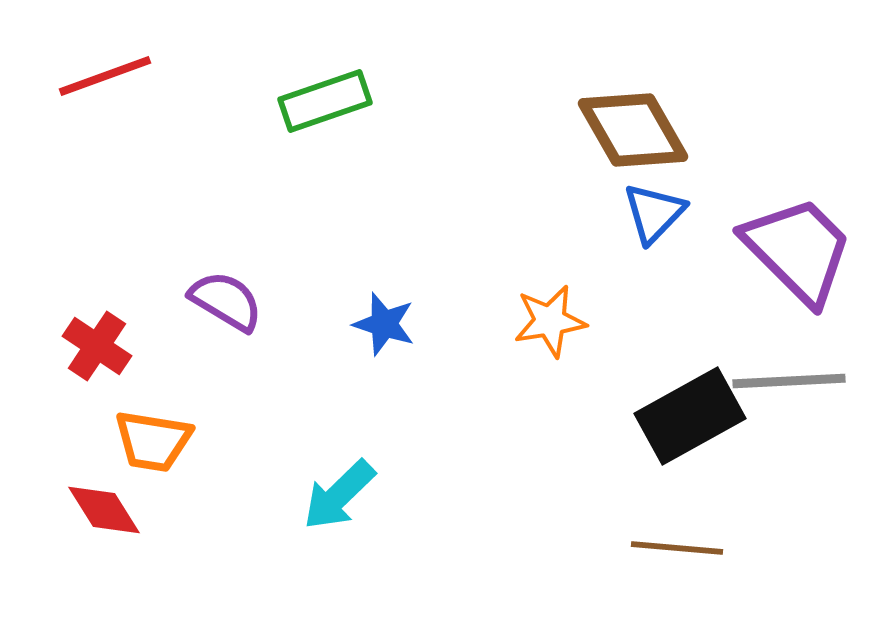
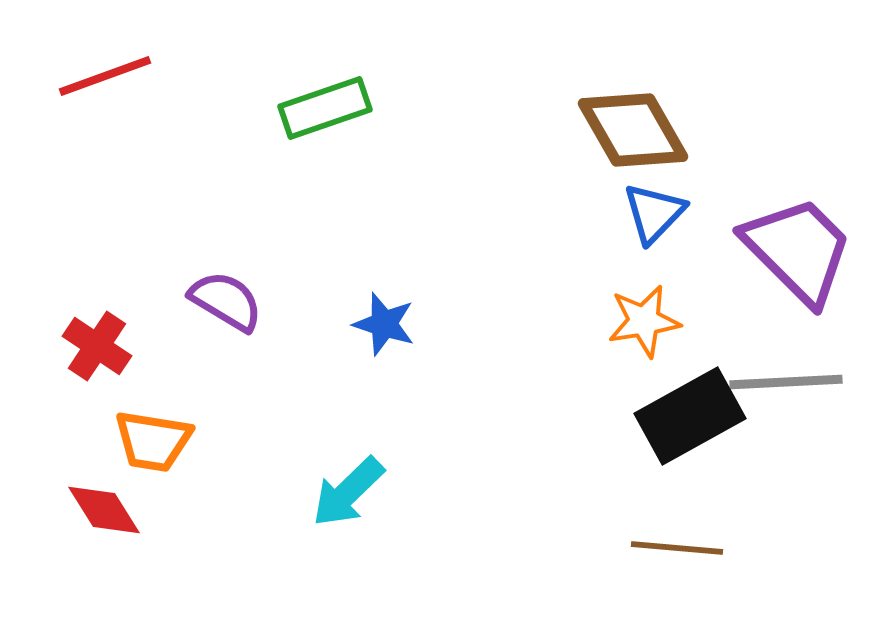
green rectangle: moved 7 px down
orange star: moved 94 px right
gray line: moved 3 px left, 1 px down
cyan arrow: moved 9 px right, 3 px up
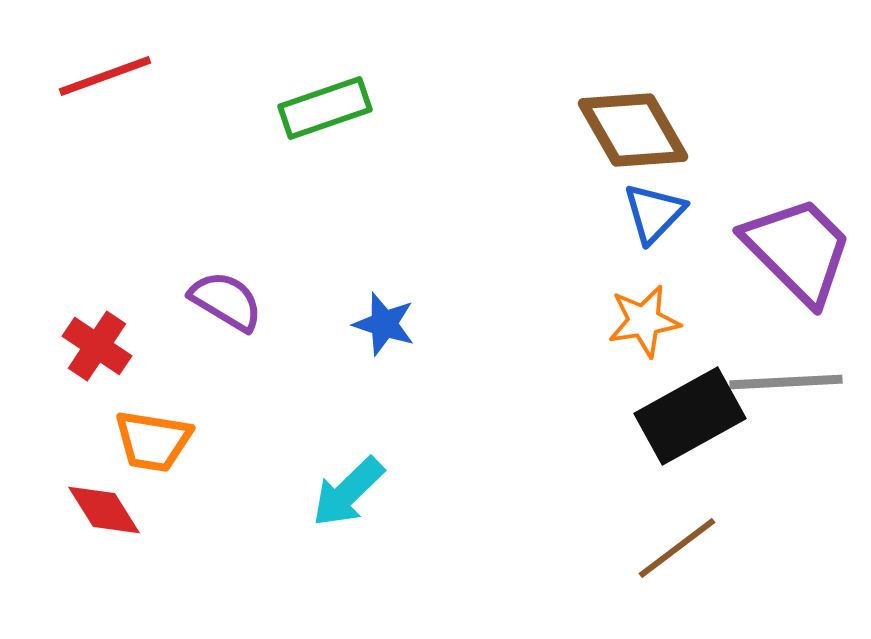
brown line: rotated 42 degrees counterclockwise
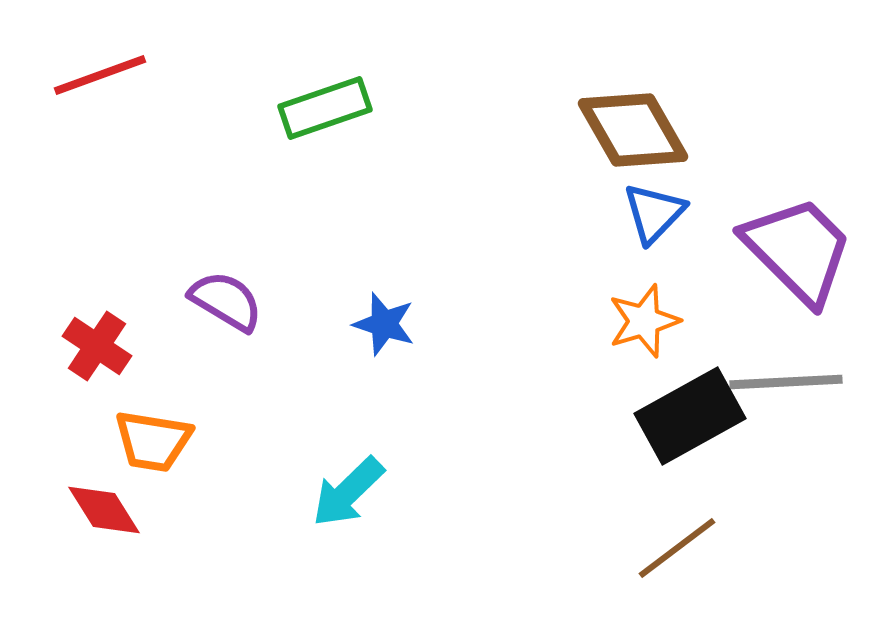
red line: moved 5 px left, 1 px up
orange star: rotated 8 degrees counterclockwise
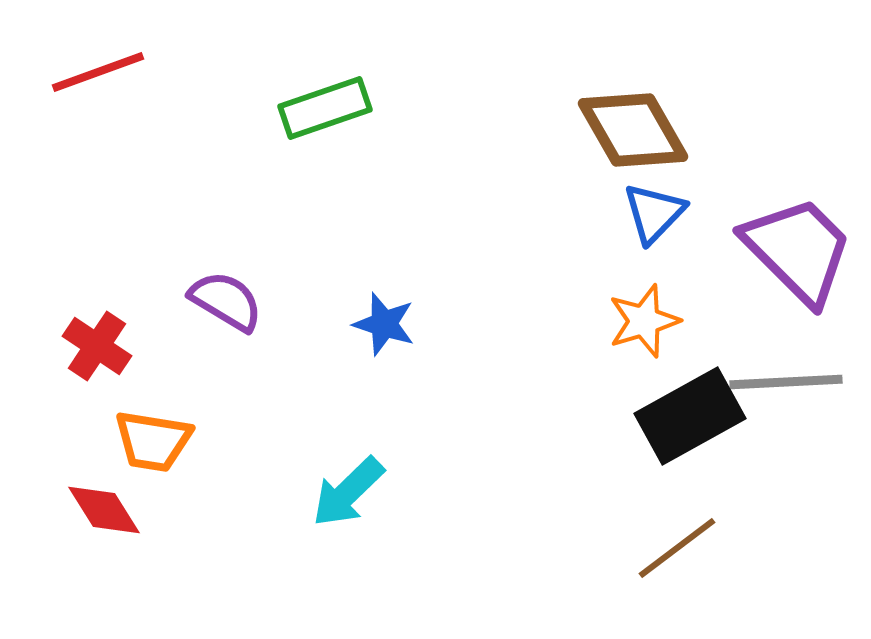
red line: moved 2 px left, 3 px up
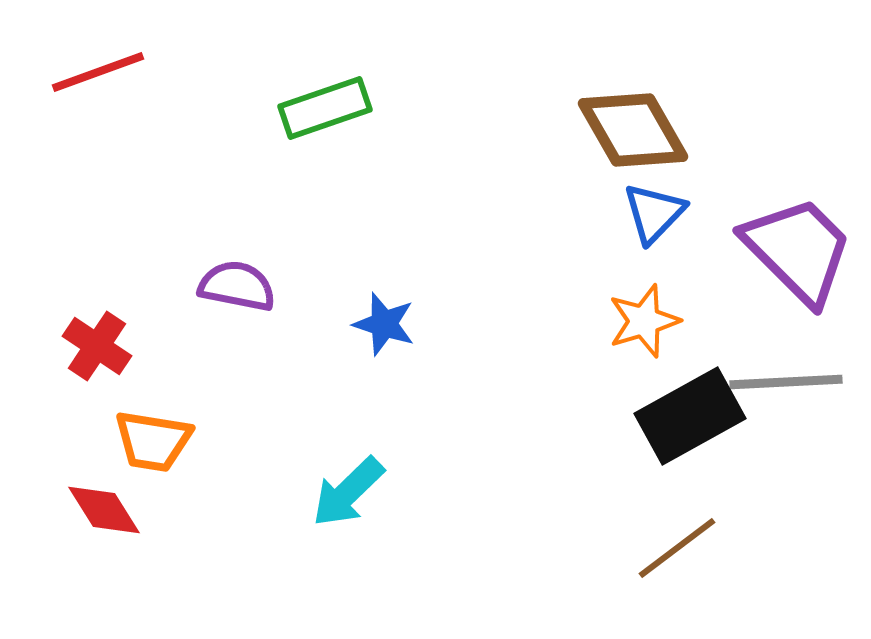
purple semicircle: moved 11 px right, 15 px up; rotated 20 degrees counterclockwise
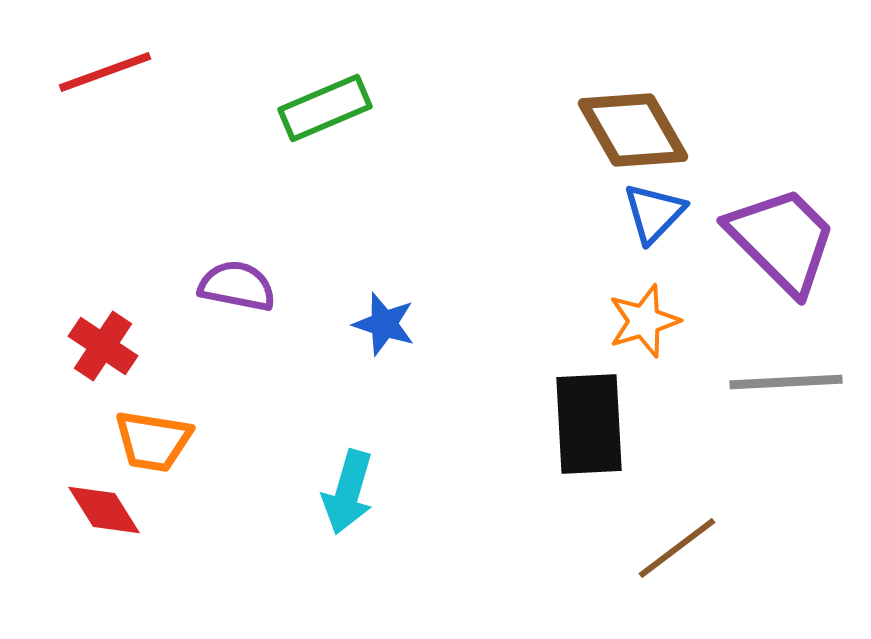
red line: moved 7 px right
green rectangle: rotated 4 degrees counterclockwise
purple trapezoid: moved 16 px left, 10 px up
red cross: moved 6 px right
black rectangle: moved 101 px left, 8 px down; rotated 64 degrees counterclockwise
cyan arrow: rotated 30 degrees counterclockwise
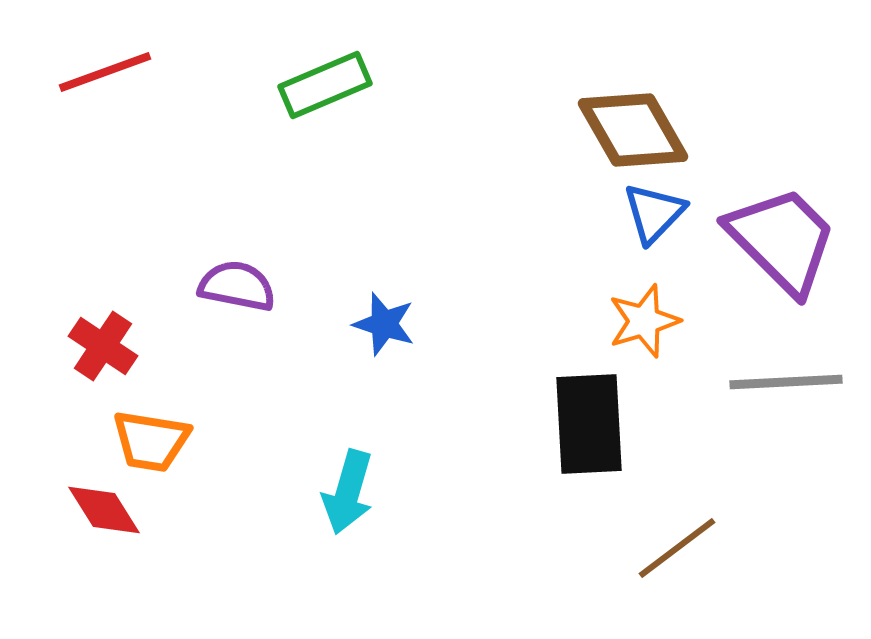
green rectangle: moved 23 px up
orange trapezoid: moved 2 px left
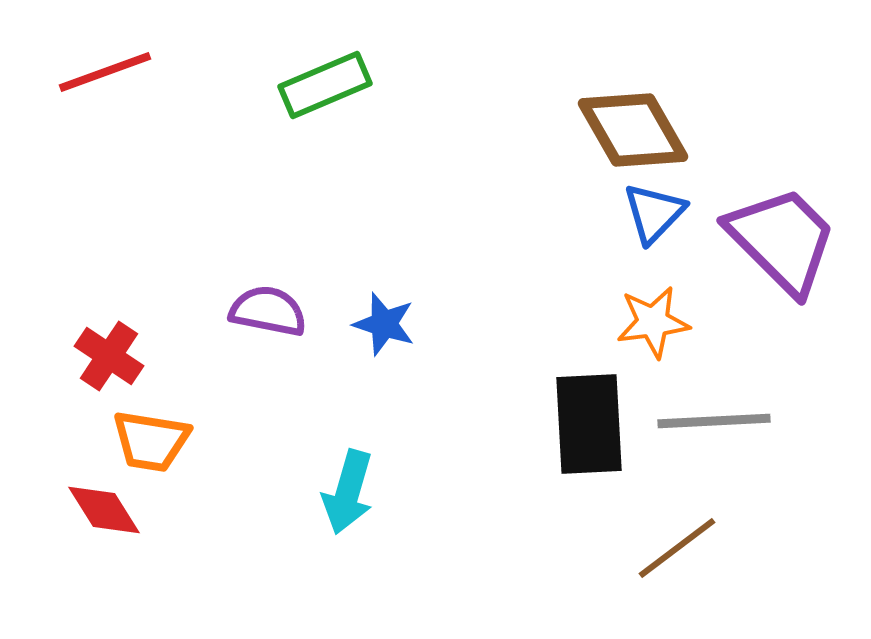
purple semicircle: moved 31 px right, 25 px down
orange star: moved 9 px right, 1 px down; rotated 10 degrees clockwise
red cross: moved 6 px right, 10 px down
gray line: moved 72 px left, 39 px down
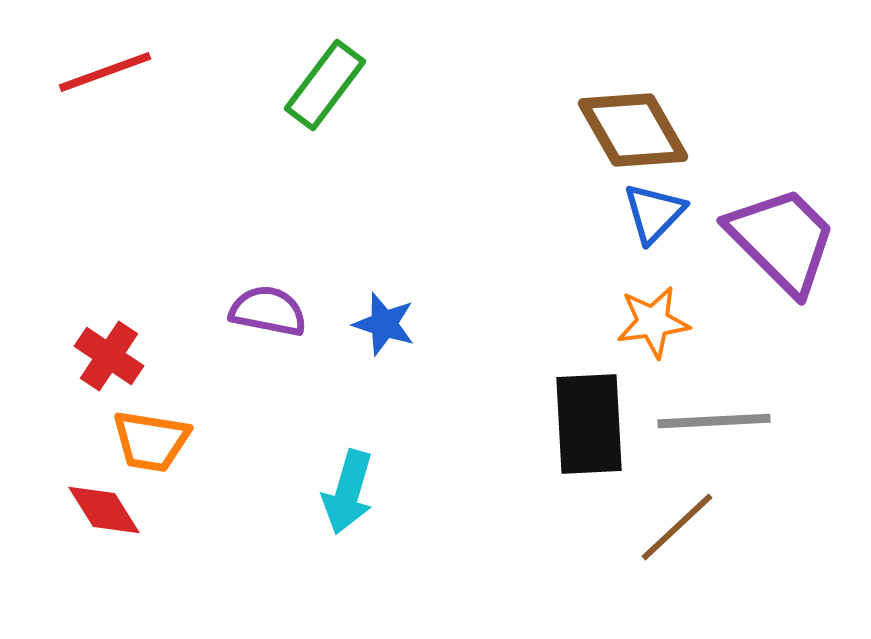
green rectangle: rotated 30 degrees counterclockwise
brown line: moved 21 px up; rotated 6 degrees counterclockwise
